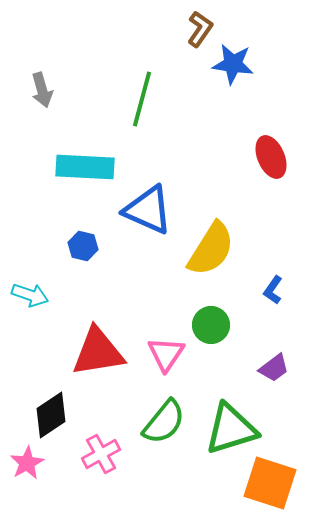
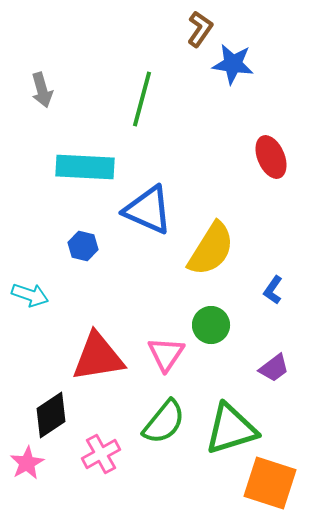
red triangle: moved 5 px down
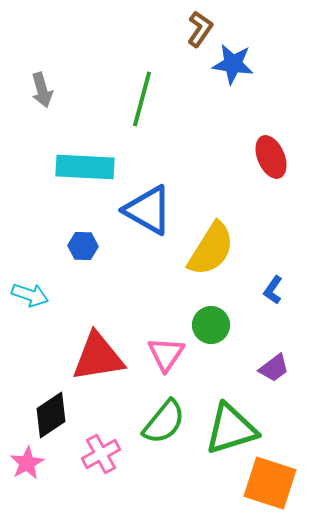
blue triangle: rotated 6 degrees clockwise
blue hexagon: rotated 12 degrees counterclockwise
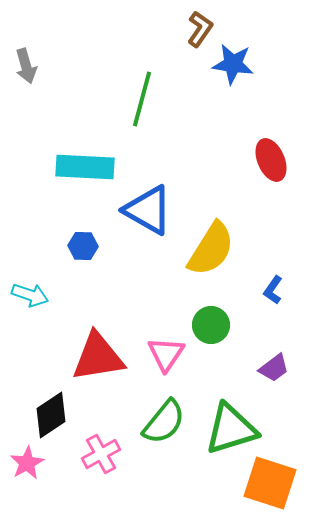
gray arrow: moved 16 px left, 24 px up
red ellipse: moved 3 px down
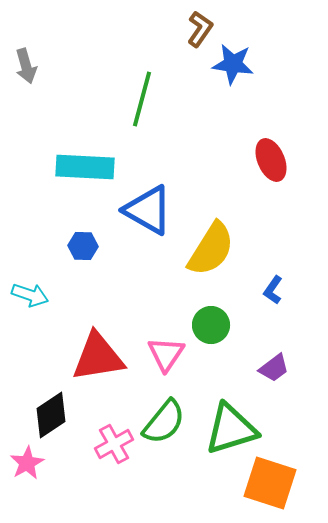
pink cross: moved 13 px right, 10 px up
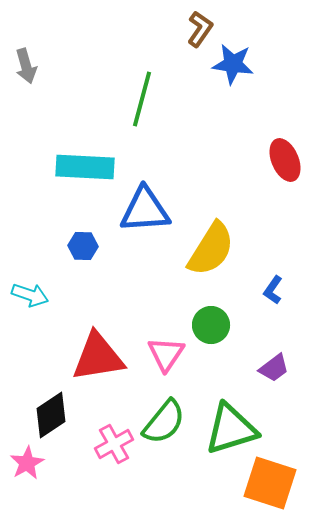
red ellipse: moved 14 px right
blue triangle: moved 3 px left; rotated 34 degrees counterclockwise
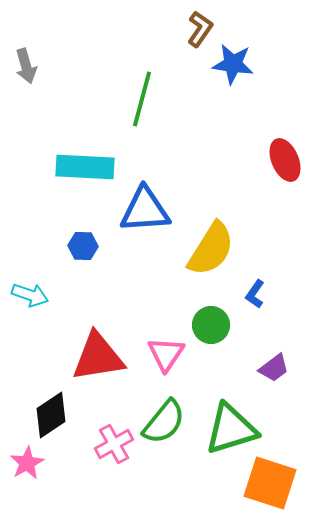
blue L-shape: moved 18 px left, 4 px down
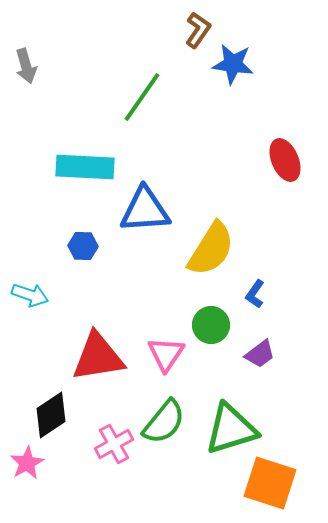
brown L-shape: moved 2 px left, 1 px down
green line: moved 2 px up; rotated 20 degrees clockwise
purple trapezoid: moved 14 px left, 14 px up
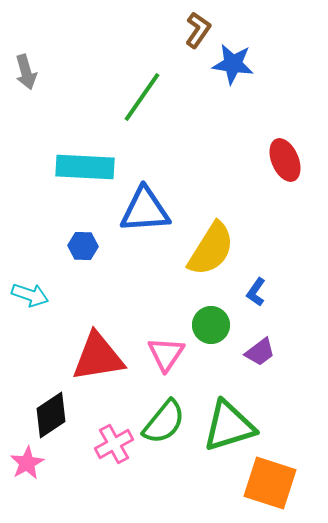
gray arrow: moved 6 px down
blue L-shape: moved 1 px right, 2 px up
purple trapezoid: moved 2 px up
green triangle: moved 2 px left, 3 px up
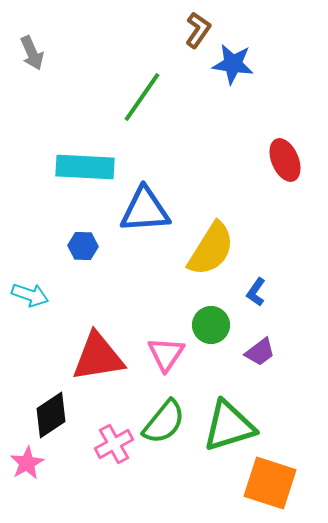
gray arrow: moved 6 px right, 19 px up; rotated 8 degrees counterclockwise
